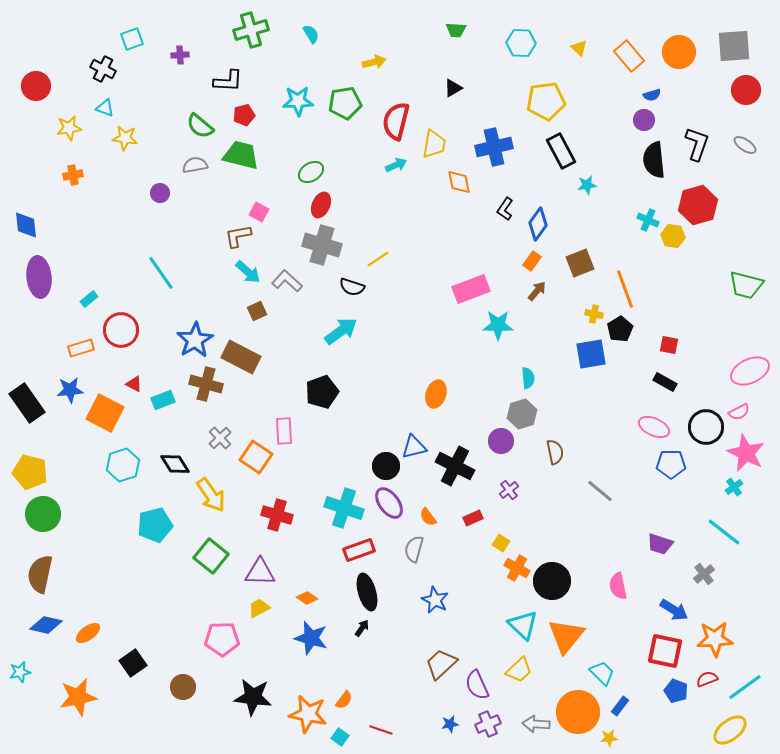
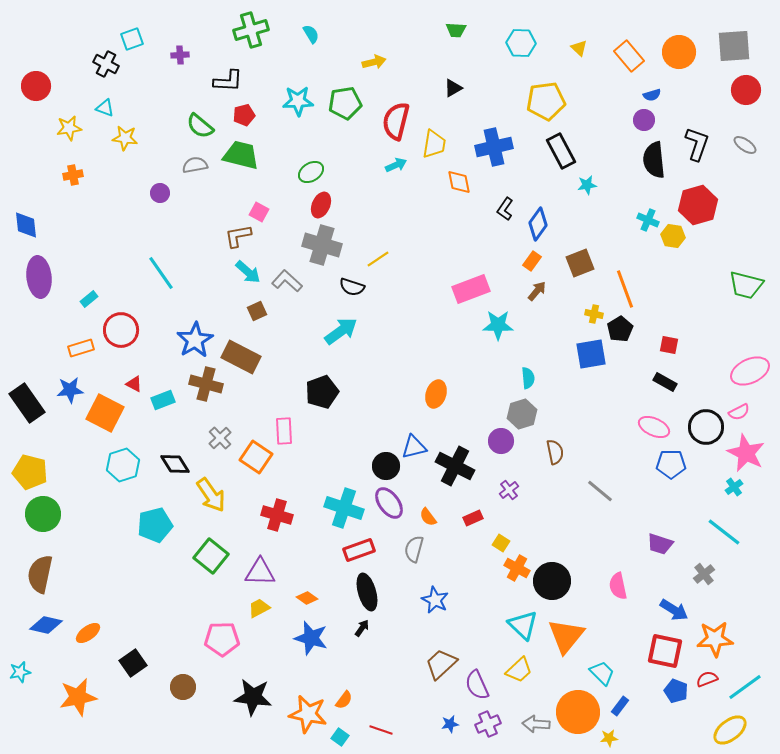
black cross at (103, 69): moved 3 px right, 5 px up
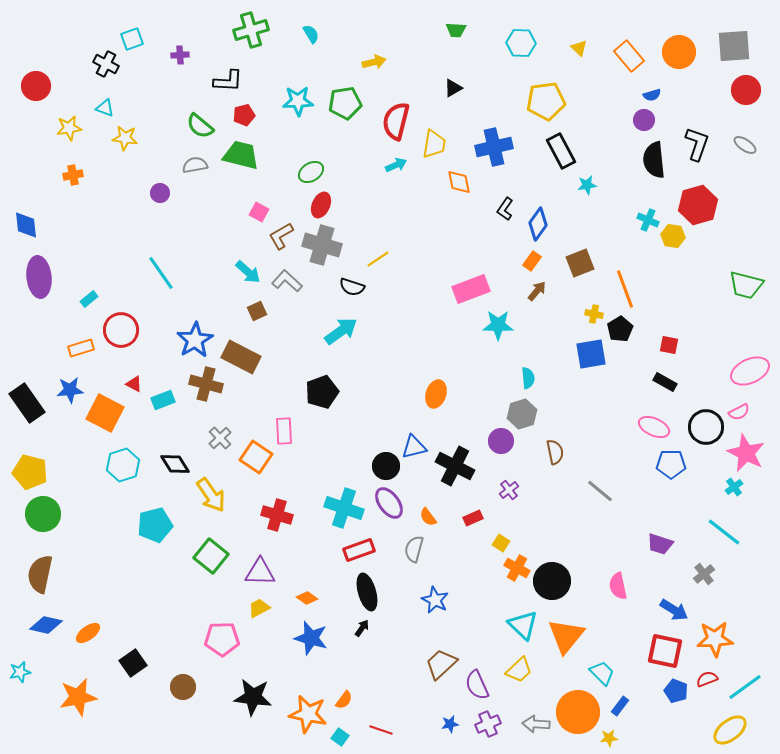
brown L-shape at (238, 236): moved 43 px right; rotated 20 degrees counterclockwise
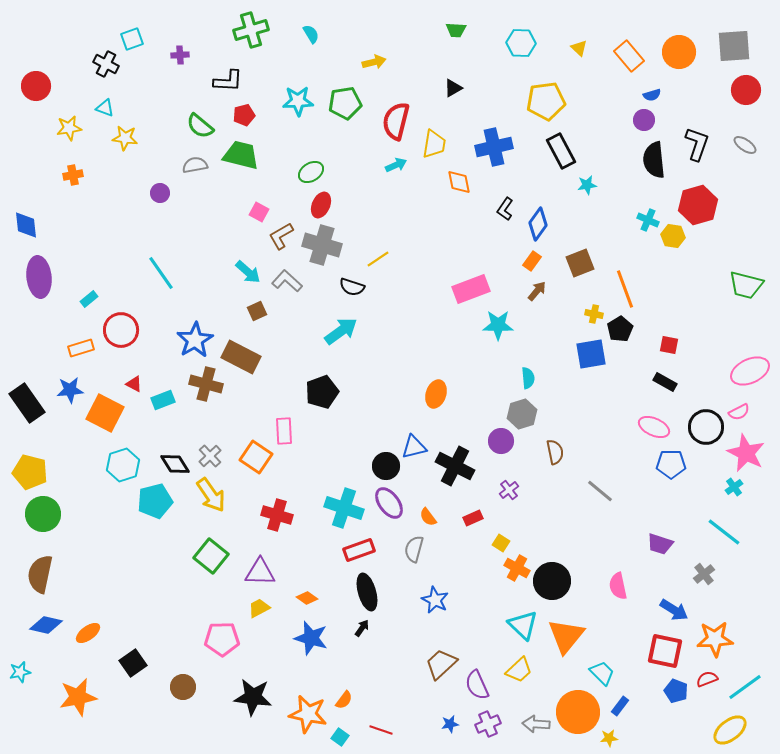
gray cross at (220, 438): moved 10 px left, 18 px down
cyan pentagon at (155, 525): moved 24 px up
